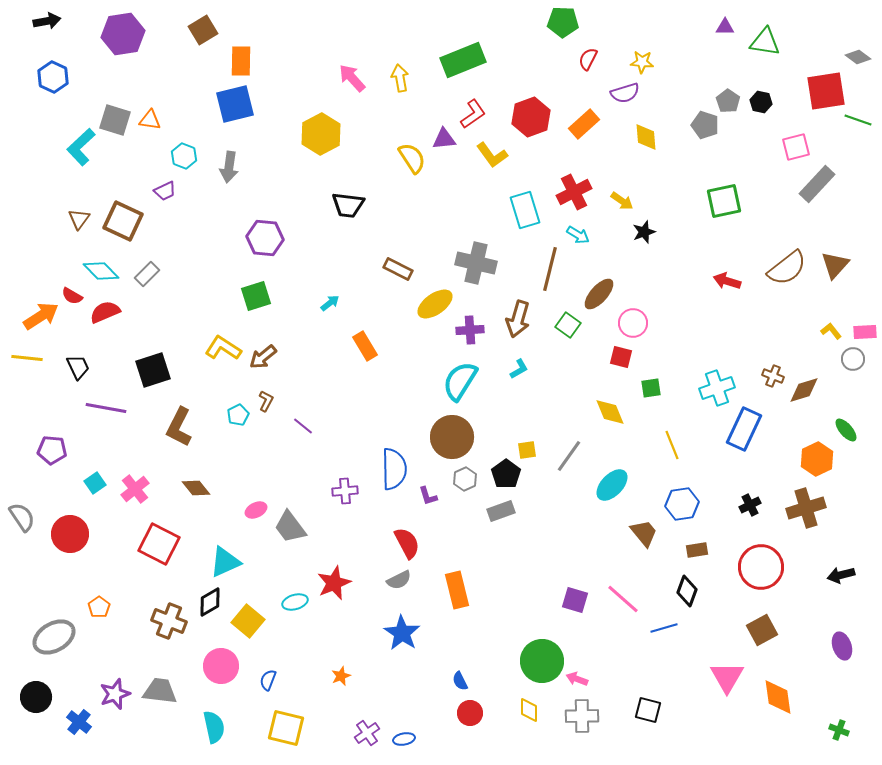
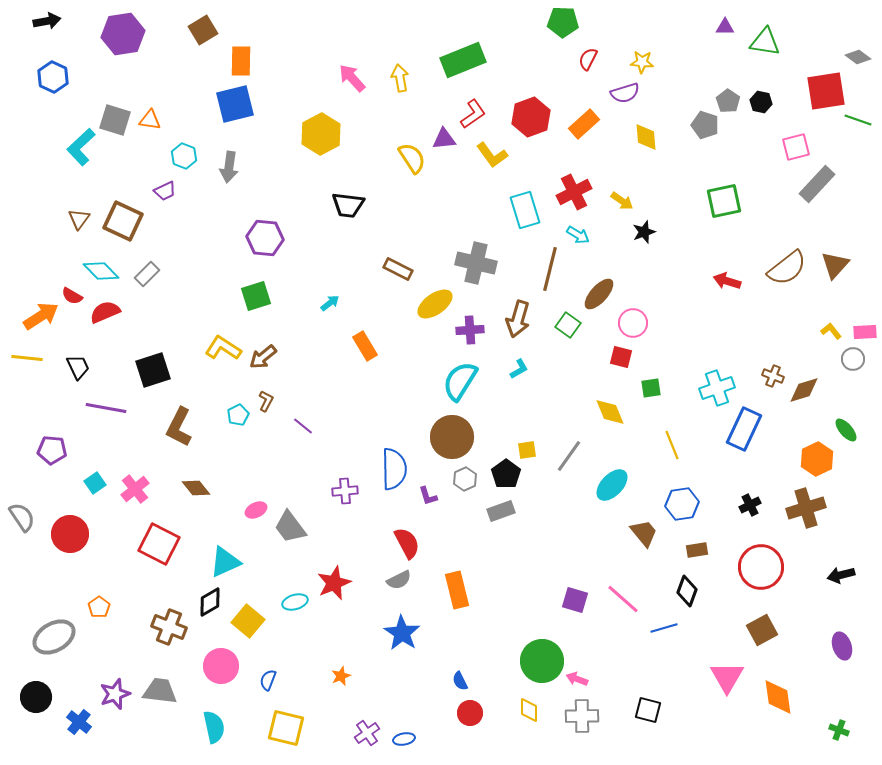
brown cross at (169, 621): moved 6 px down
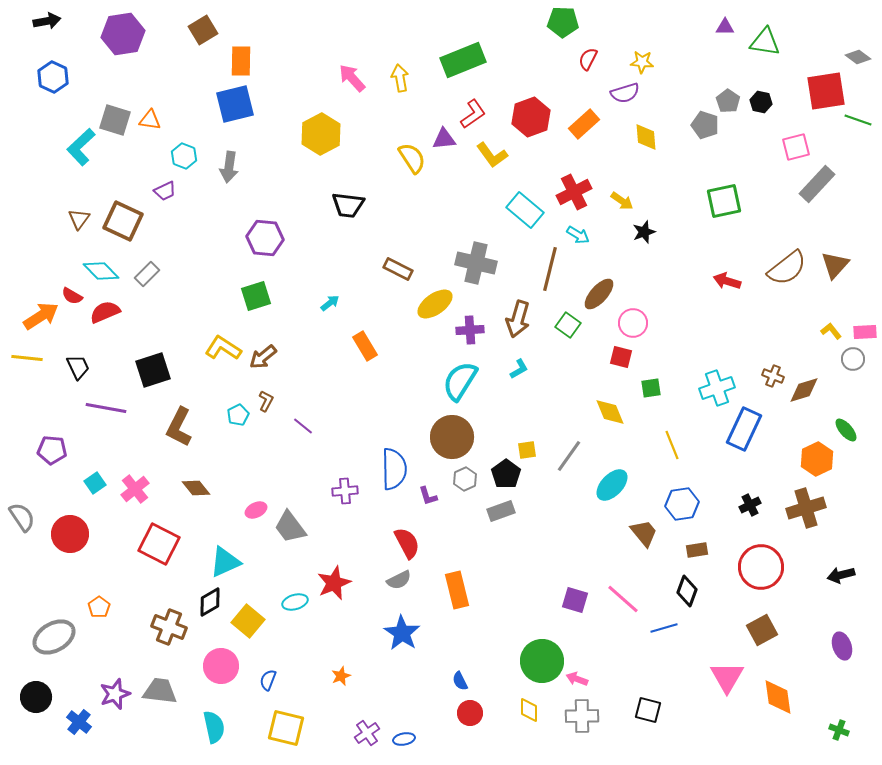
cyan rectangle at (525, 210): rotated 33 degrees counterclockwise
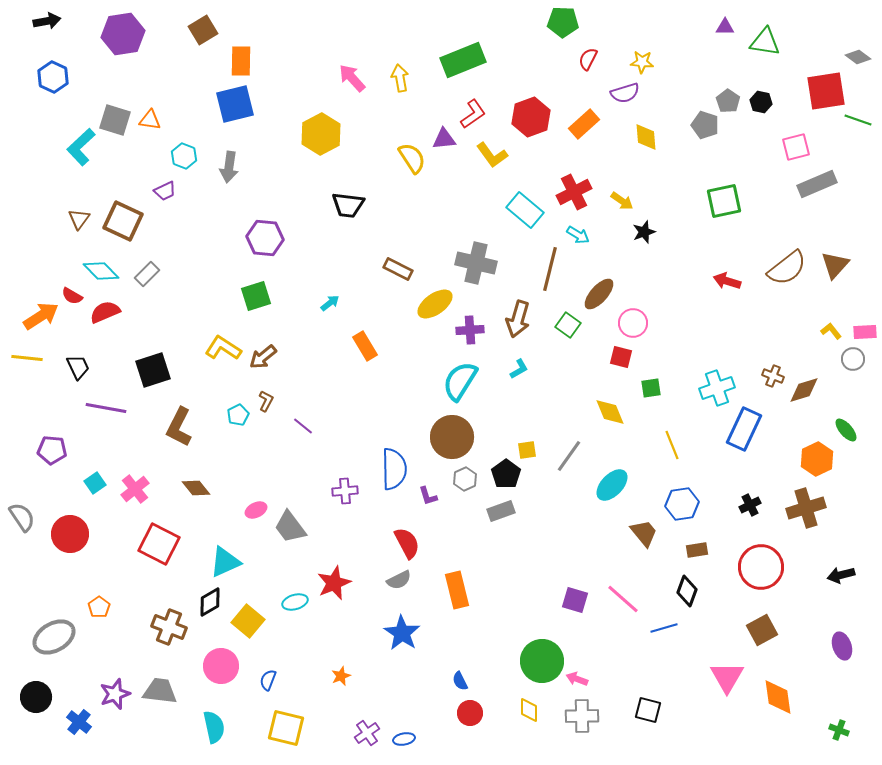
gray rectangle at (817, 184): rotated 24 degrees clockwise
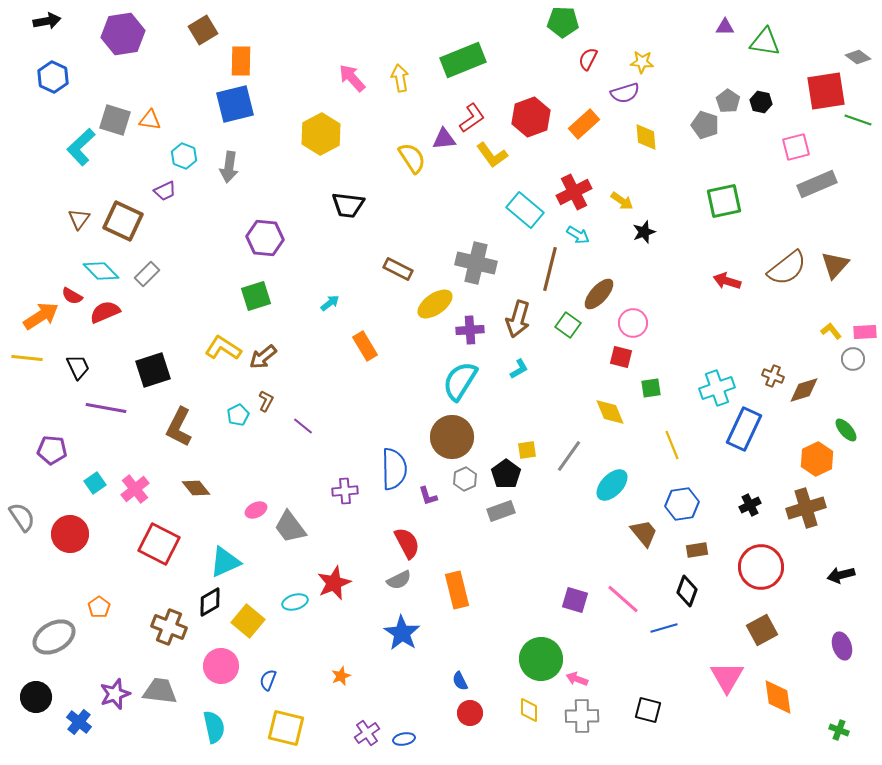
red L-shape at (473, 114): moved 1 px left, 4 px down
green circle at (542, 661): moved 1 px left, 2 px up
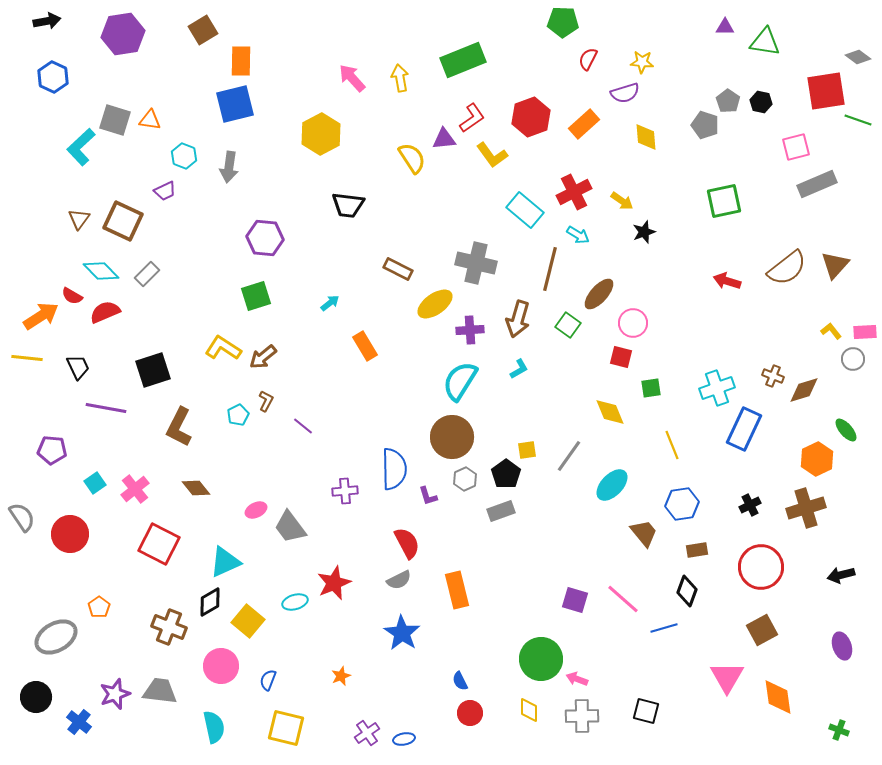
gray ellipse at (54, 637): moved 2 px right
black square at (648, 710): moved 2 px left, 1 px down
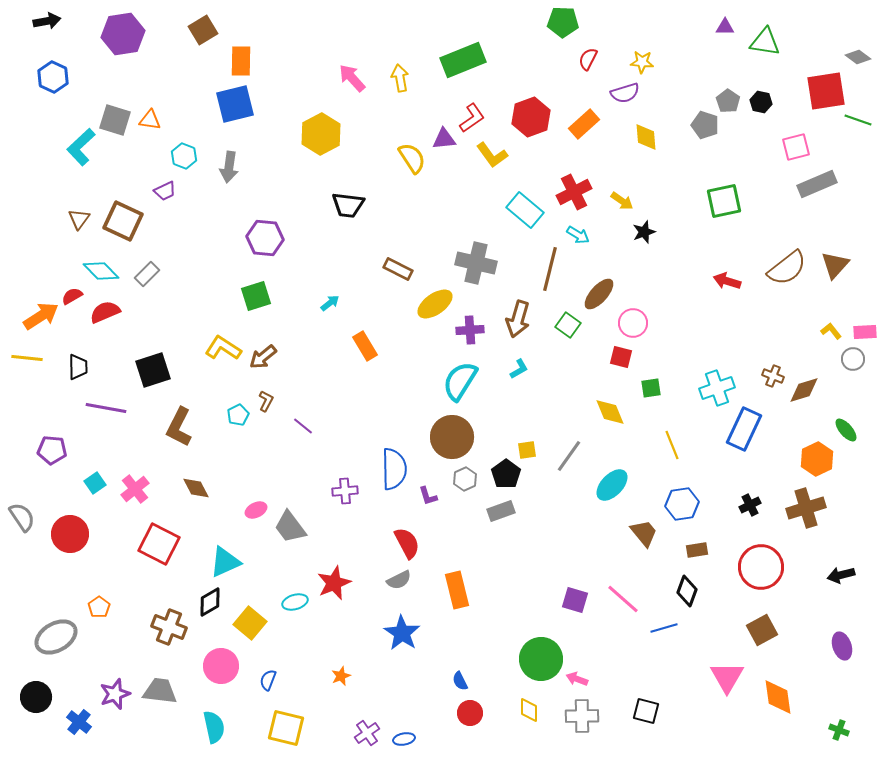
red semicircle at (72, 296): rotated 120 degrees clockwise
black trapezoid at (78, 367): rotated 24 degrees clockwise
brown diamond at (196, 488): rotated 12 degrees clockwise
yellow square at (248, 621): moved 2 px right, 2 px down
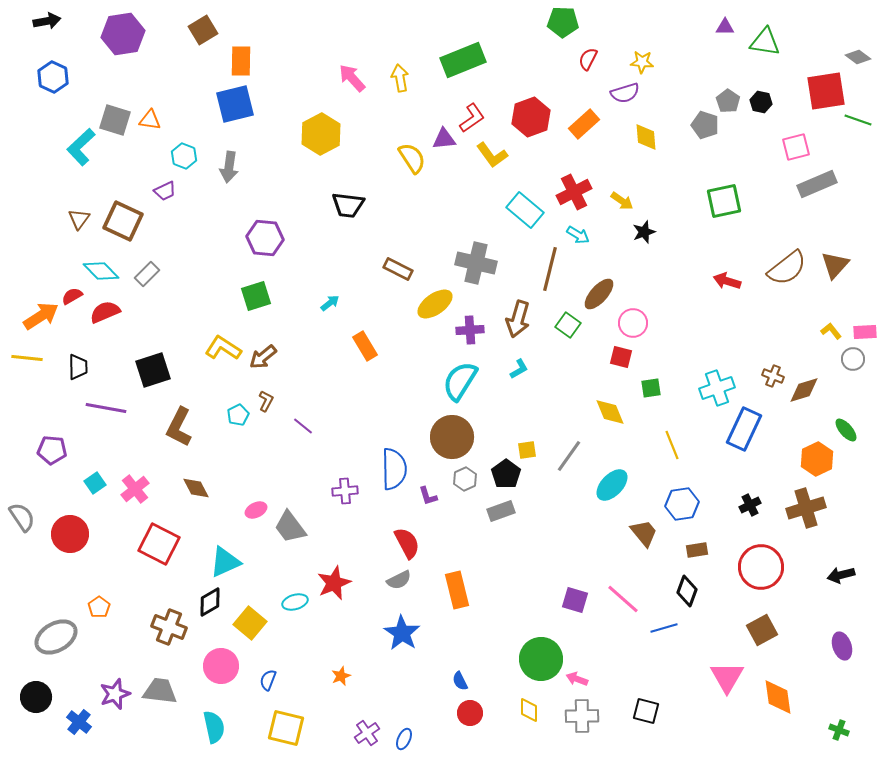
blue ellipse at (404, 739): rotated 55 degrees counterclockwise
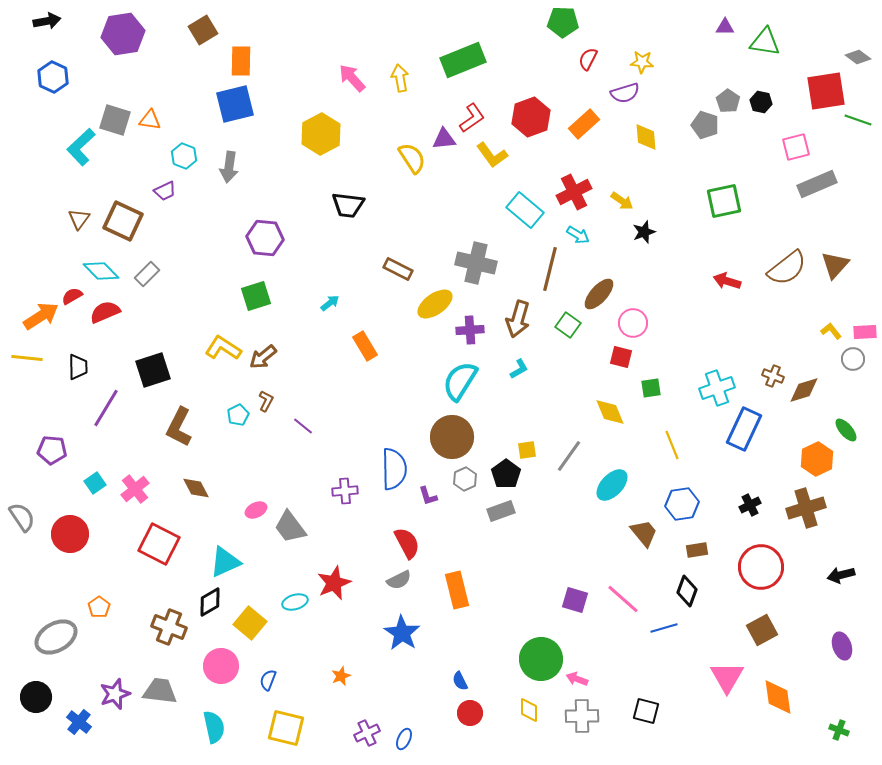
purple line at (106, 408): rotated 69 degrees counterclockwise
purple cross at (367, 733): rotated 10 degrees clockwise
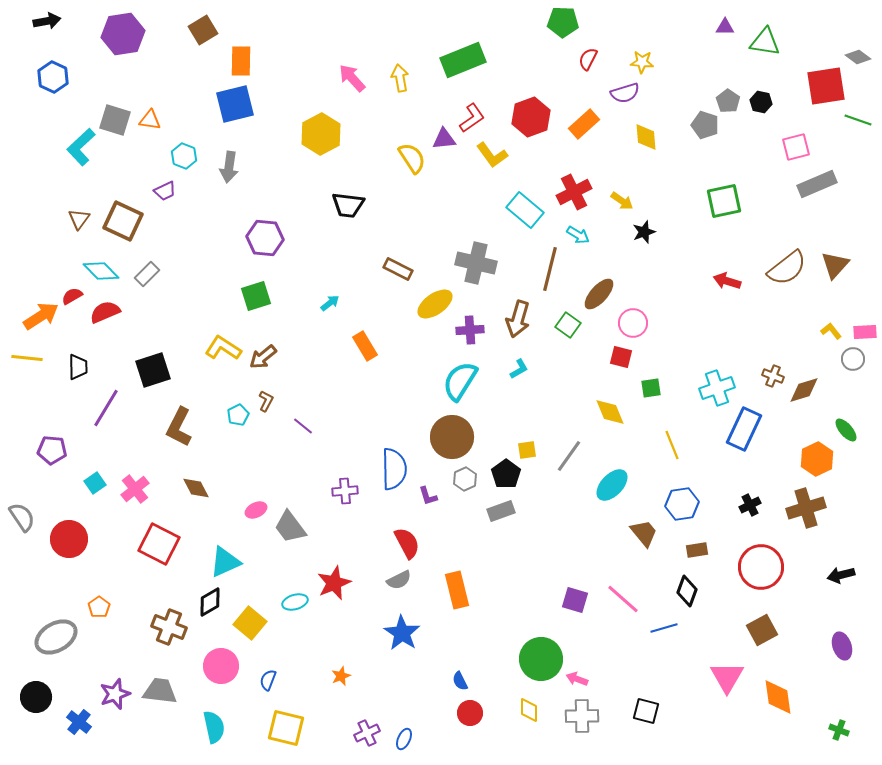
red square at (826, 91): moved 5 px up
red circle at (70, 534): moved 1 px left, 5 px down
